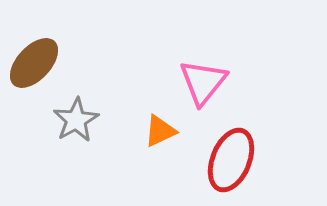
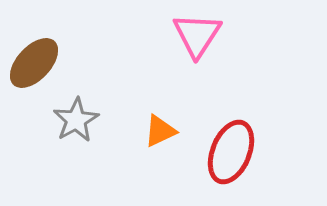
pink triangle: moved 6 px left, 47 px up; rotated 6 degrees counterclockwise
red ellipse: moved 8 px up
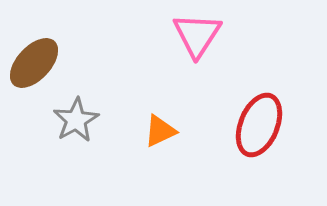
red ellipse: moved 28 px right, 27 px up
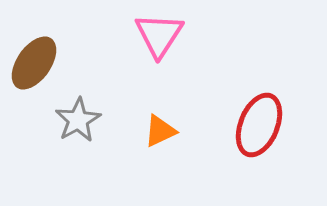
pink triangle: moved 38 px left
brown ellipse: rotated 8 degrees counterclockwise
gray star: moved 2 px right
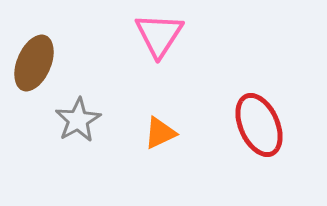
brown ellipse: rotated 12 degrees counterclockwise
red ellipse: rotated 46 degrees counterclockwise
orange triangle: moved 2 px down
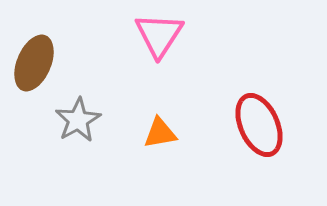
orange triangle: rotated 15 degrees clockwise
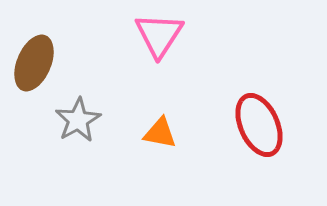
orange triangle: rotated 21 degrees clockwise
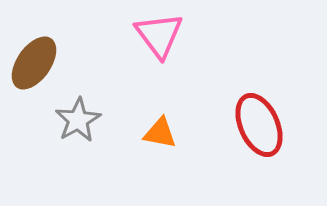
pink triangle: rotated 10 degrees counterclockwise
brown ellipse: rotated 12 degrees clockwise
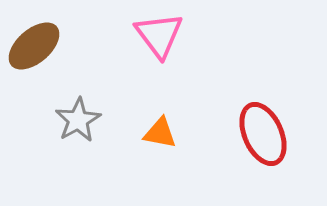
brown ellipse: moved 17 px up; rotated 14 degrees clockwise
red ellipse: moved 4 px right, 9 px down
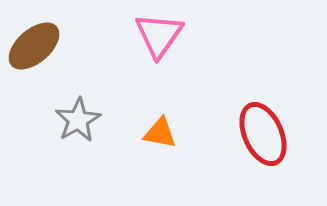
pink triangle: rotated 12 degrees clockwise
